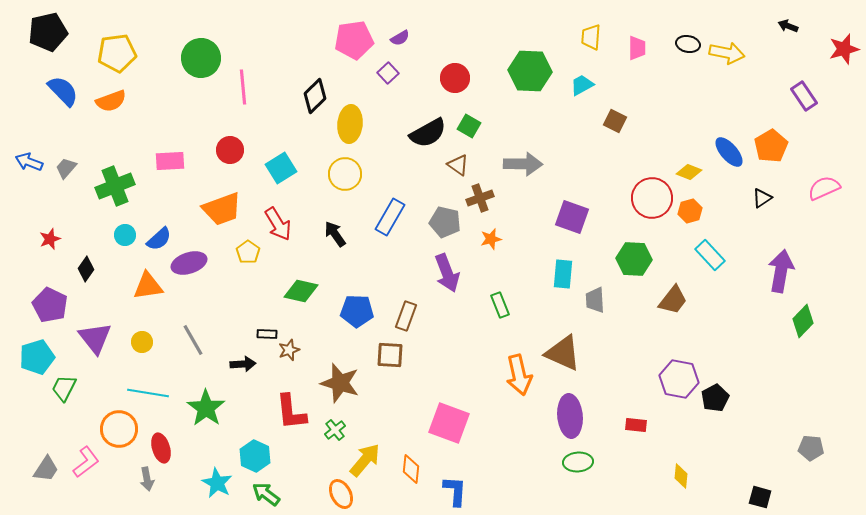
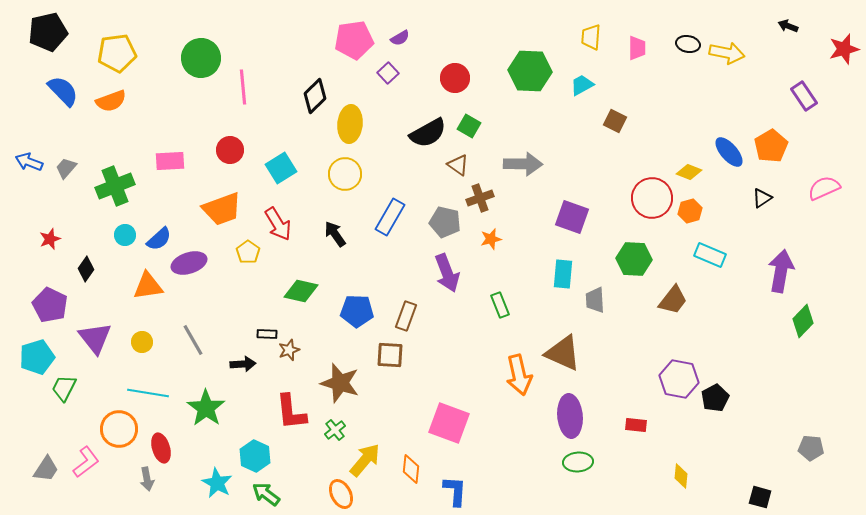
cyan rectangle at (710, 255): rotated 24 degrees counterclockwise
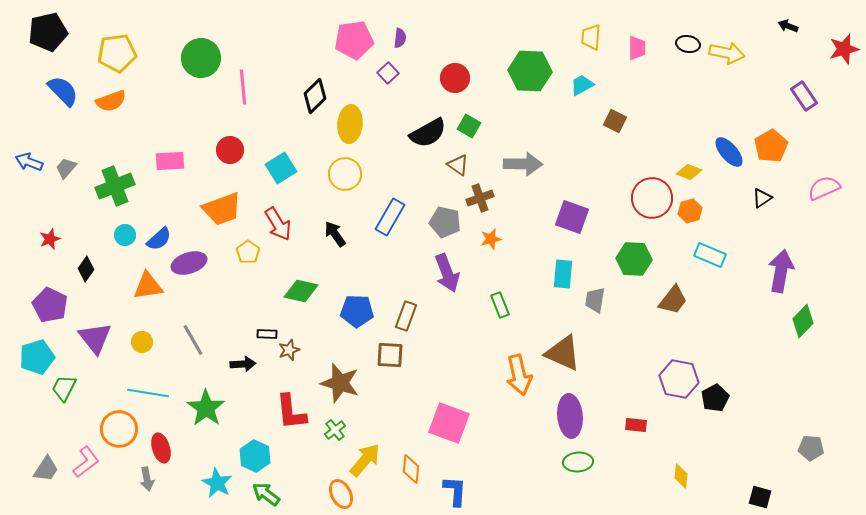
purple semicircle at (400, 38): rotated 54 degrees counterclockwise
gray trapezoid at (595, 300): rotated 12 degrees clockwise
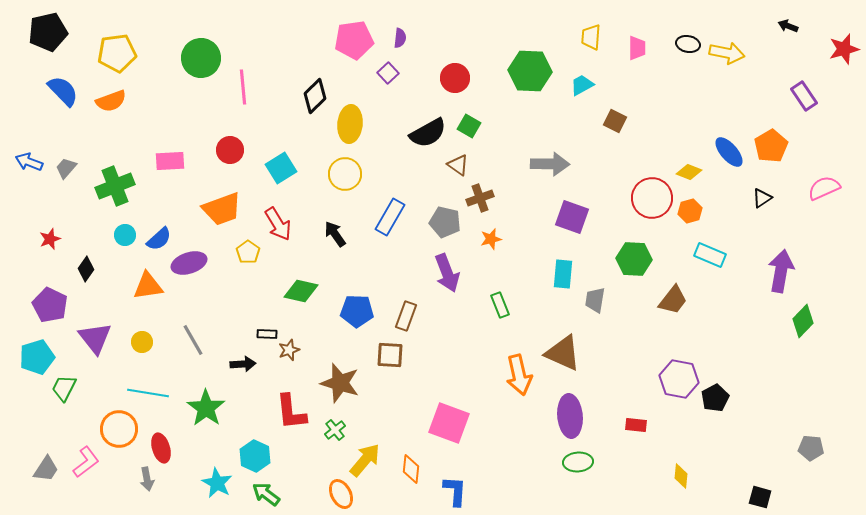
gray arrow at (523, 164): moved 27 px right
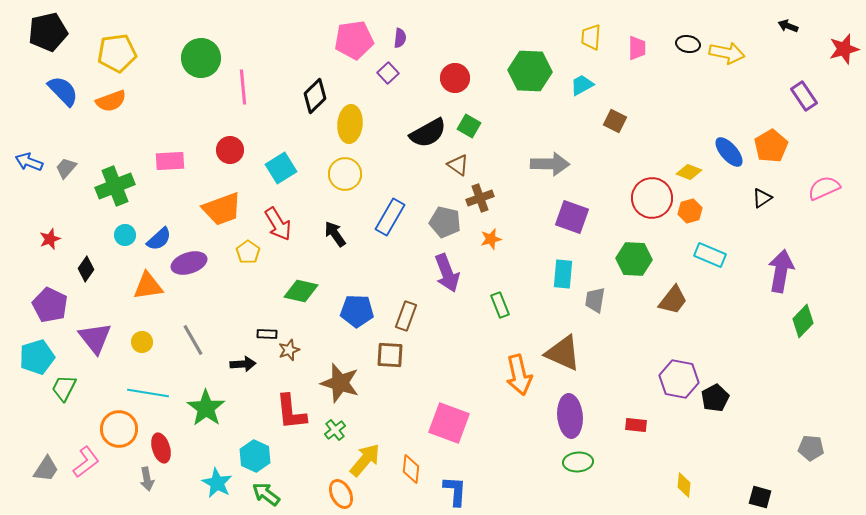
yellow diamond at (681, 476): moved 3 px right, 9 px down
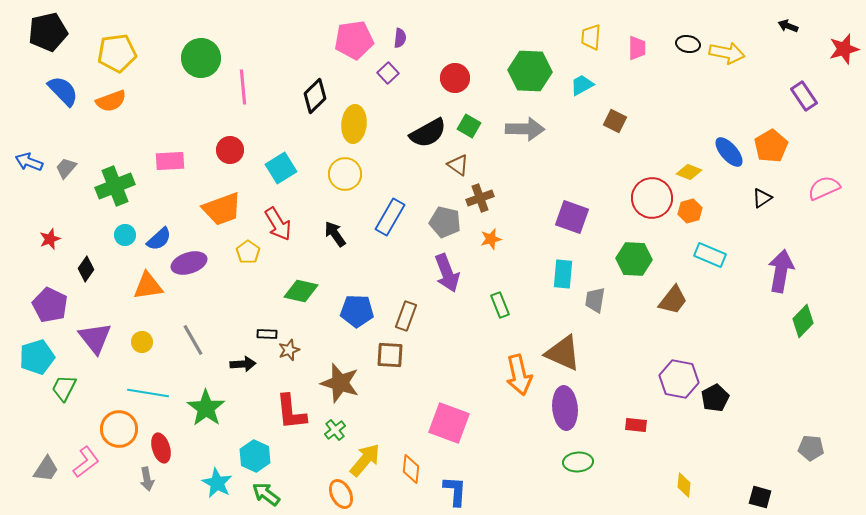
yellow ellipse at (350, 124): moved 4 px right
gray arrow at (550, 164): moved 25 px left, 35 px up
purple ellipse at (570, 416): moved 5 px left, 8 px up
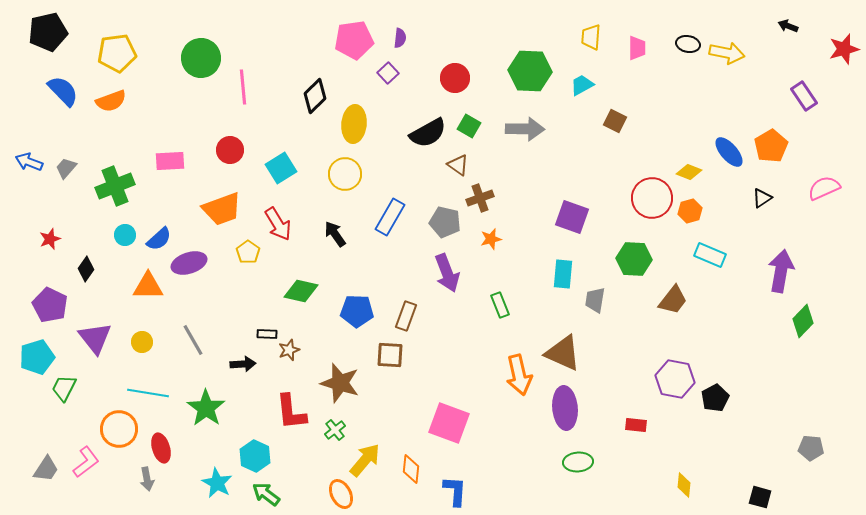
orange triangle at (148, 286): rotated 8 degrees clockwise
purple hexagon at (679, 379): moved 4 px left
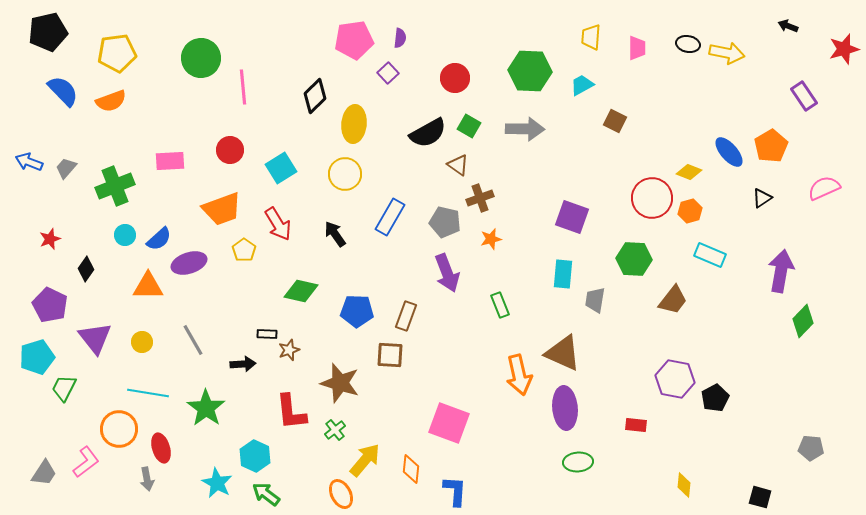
yellow pentagon at (248, 252): moved 4 px left, 2 px up
gray trapezoid at (46, 469): moved 2 px left, 4 px down
